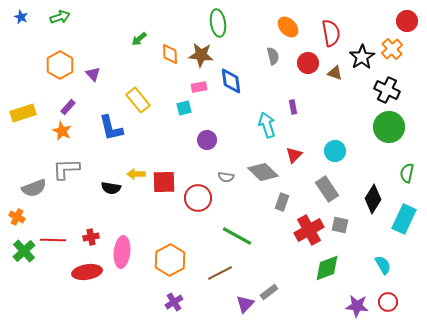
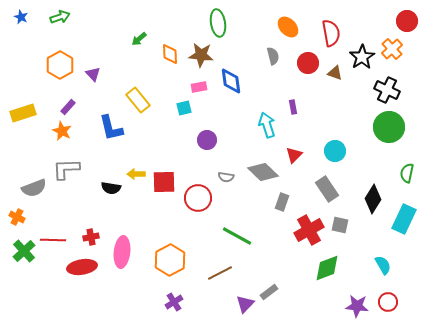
red ellipse at (87, 272): moved 5 px left, 5 px up
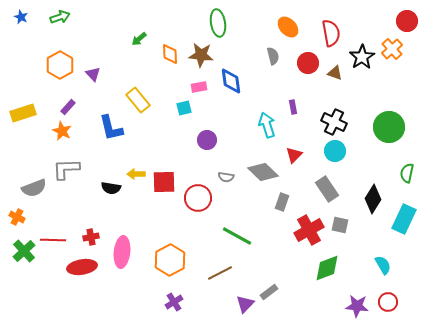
black cross at (387, 90): moved 53 px left, 32 px down
